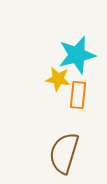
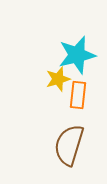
yellow star: rotated 25 degrees counterclockwise
brown semicircle: moved 5 px right, 8 px up
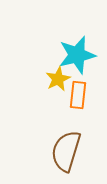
yellow star: rotated 10 degrees counterclockwise
brown semicircle: moved 3 px left, 6 px down
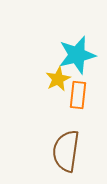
brown semicircle: rotated 9 degrees counterclockwise
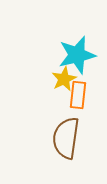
yellow star: moved 6 px right
brown semicircle: moved 13 px up
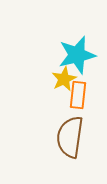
brown semicircle: moved 4 px right, 1 px up
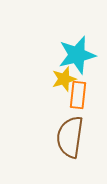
yellow star: rotated 10 degrees clockwise
